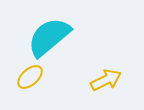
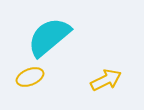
yellow ellipse: rotated 20 degrees clockwise
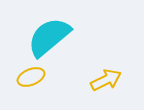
yellow ellipse: moved 1 px right
